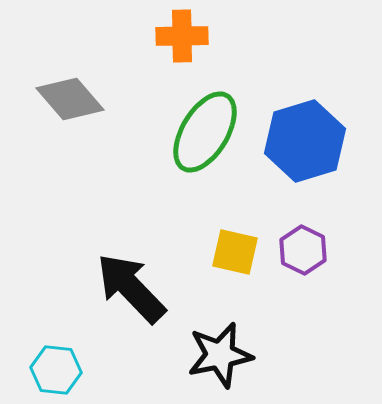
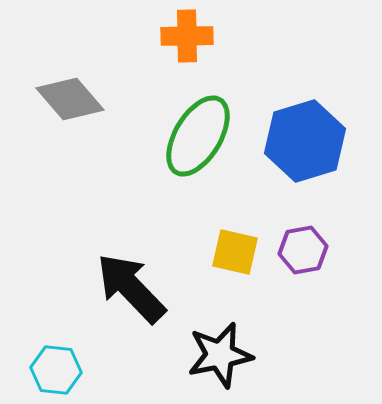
orange cross: moved 5 px right
green ellipse: moved 7 px left, 4 px down
purple hexagon: rotated 24 degrees clockwise
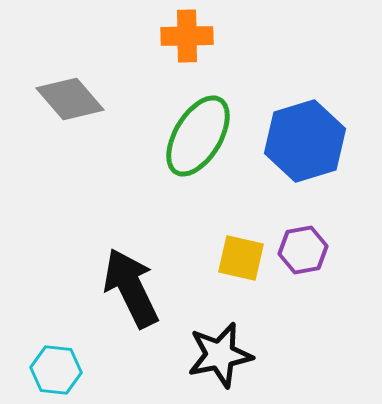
yellow square: moved 6 px right, 6 px down
black arrow: rotated 18 degrees clockwise
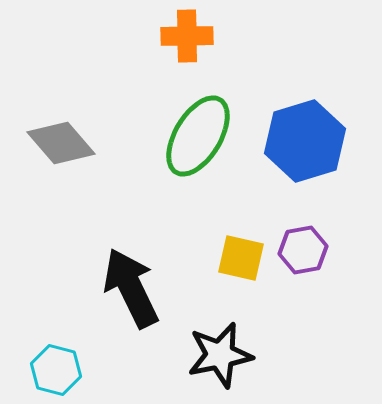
gray diamond: moved 9 px left, 44 px down
cyan hexagon: rotated 9 degrees clockwise
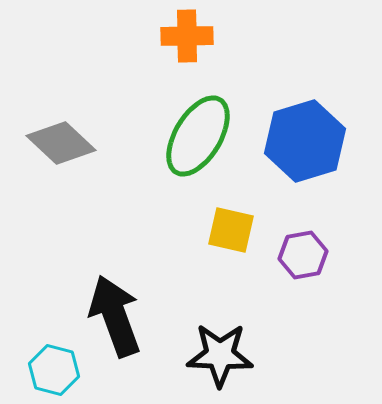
gray diamond: rotated 6 degrees counterclockwise
purple hexagon: moved 5 px down
yellow square: moved 10 px left, 28 px up
black arrow: moved 16 px left, 28 px down; rotated 6 degrees clockwise
black star: rotated 14 degrees clockwise
cyan hexagon: moved 2 px left
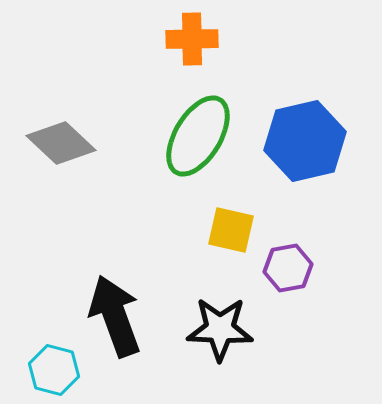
orange cross: moved 5 px right, 3 px down
blue hexagon: rotated 4 degrees clockwise
purple hexagon: moved 15 px left, 13 px down
black star: moved 26 px up
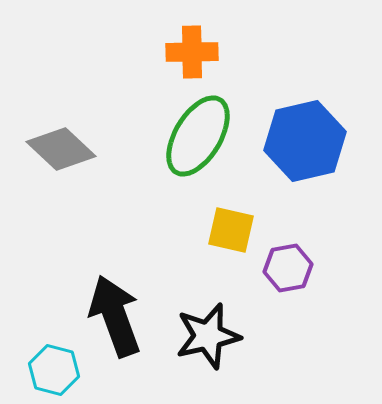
orange cross: moved 13 px down
gray diamond: moved 6 px down
black star: moved 12 px left, 7 px down; rotated 16 degrees counterclockwise
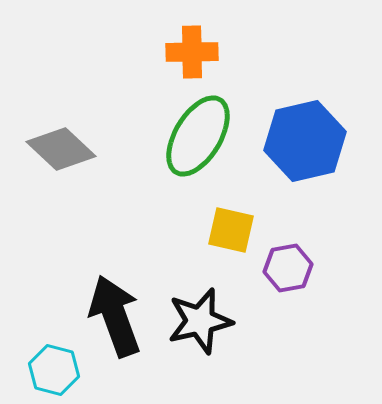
black star: moved 8 px left, 15 px up
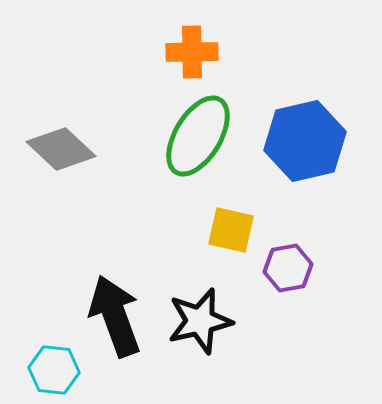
cyan hexagon: rotated 9 degrees counterclockwise
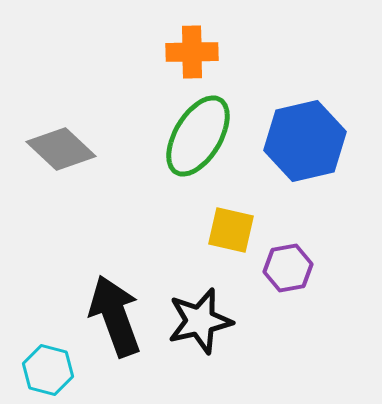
cyan hexagon: moved 6 px left; rotated 9 degrees clockwise
